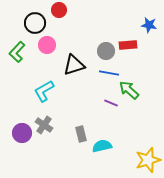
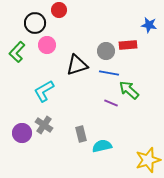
black triangle: moved 3 px right
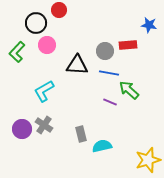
black circle: moved 1 px right
gray circle: moved 1 px left
black triangle: rotated 20 degrees clockwise
purple line: moved 1 px left, 1 px up
purple circle: moved 4 px up
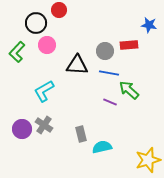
red rectangle: moved 1 px right
cyan semicircle: moved 1 px down
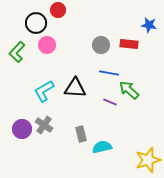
red circle: moved 1 px left
red rectangle: moved 1 px up; rotated 12 degrees clockwise
gray circle: moved 4 px left, 6 px up
black triangle: moved 2 px left, 23 px down
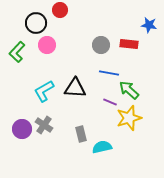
red circle: moved 2 px right
yellow star: moved 19 px left, 42 px up
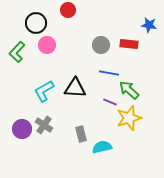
red circle: moved 8 px right
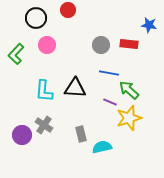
black circle: moved 5 px up
green L-shape: moved 1 px left, 2 px down
cyan L-shape: rotated 55 degrees counterclockwise
purple circle: moved 6 px down
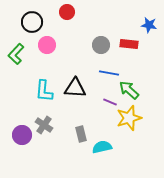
red circle: moved 1 px left, 2 px down
black circle: moved 4 px left, 4 px down
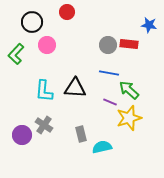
gray circle: moved 7 px right
